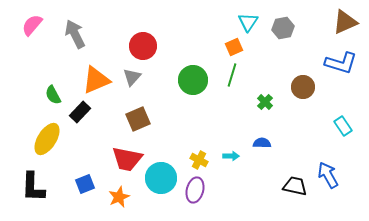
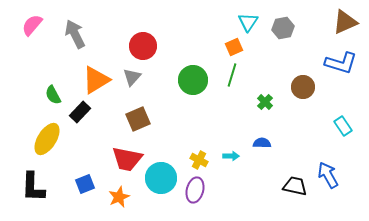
orange triangle: rotated 8 degrees counterclockwise
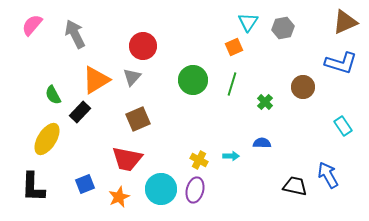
green line: moved 9 px down
cyan circle: moved 11 px down
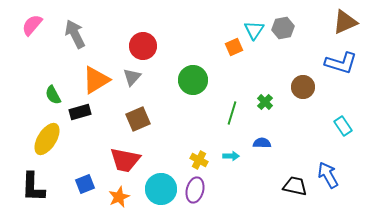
cyan triangle: moved 6 px right, 8 px down
green line: moved 29 px down
black rectangle: rotated 30 degrees clockwise
red trapezoid: moved 2 px left, 1 px down
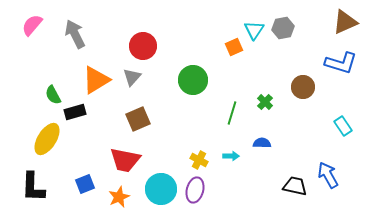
black rectangle: moved 5 px left
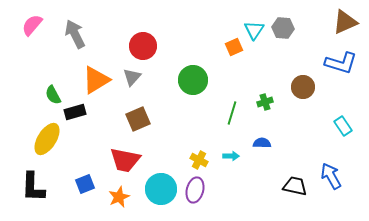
gray hexagon: rotated 15 degrees clockwise
green cross: rotated 28 degrees clockwise
blue arrow: moved 3 px right, 1 px down
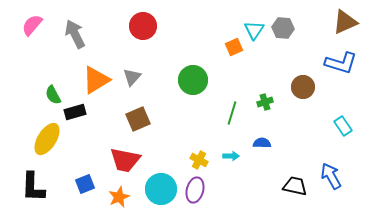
red circle: moved 20 px up
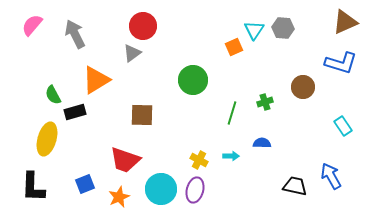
gray triangle: moved 24 px up; rotated 12 degrees clockwise
brown square: moved 4 px right, 4 px up; rotated 25 degrees clockwise
yellow ellipse: rotated 16 degrees counterclockwise
red trapezoid: rotated 8 degrees clockwise
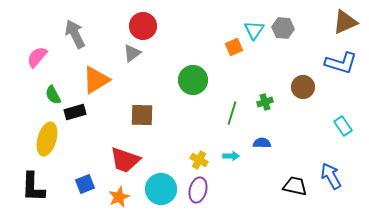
pink semicircle: moved 5 px right, 32 px down
purple ellipse: moved 3 px right
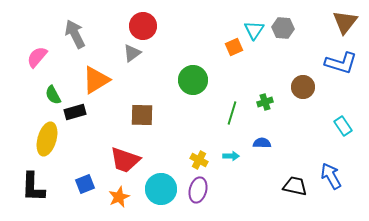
brown triangle: rotated 28 degrees counterclockwise
